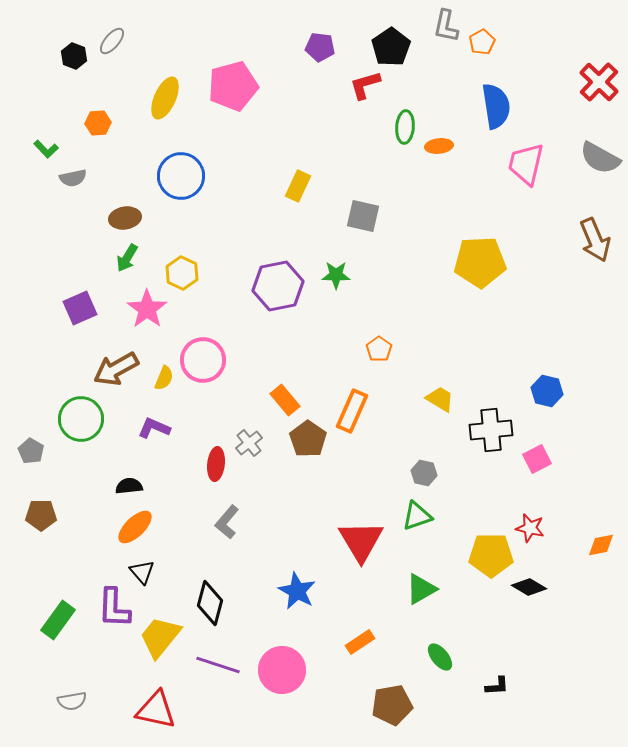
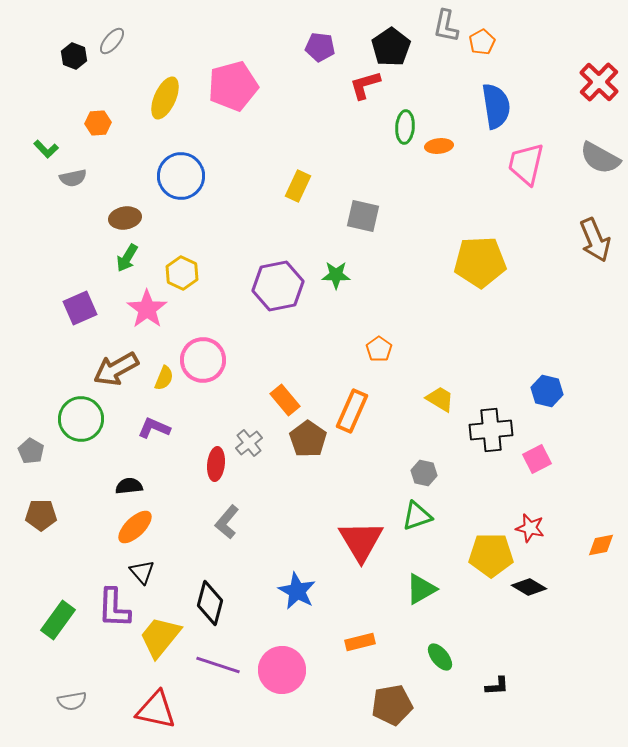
orange rectangle at (360, 642): rotated 20 degrees clockwise
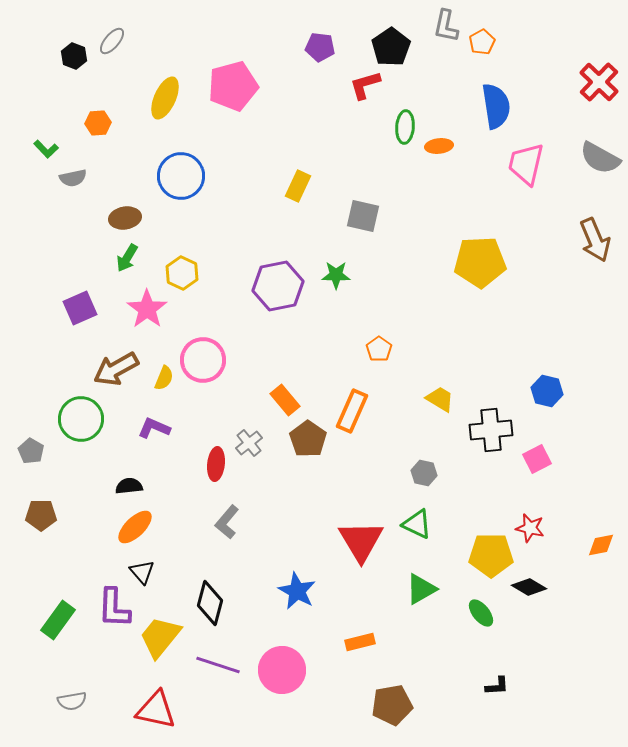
green triangle at (417, 516): moved 8 px down; rotated 44 degrees clockwise
green ellipse at (440, 657): moved 41 px right, 44 px up
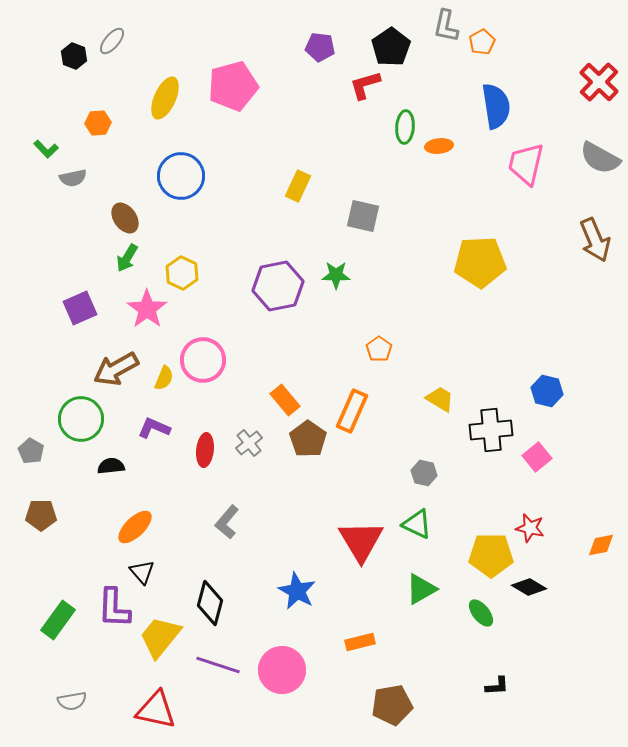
brown ellipse at (125, 218): rotated 64 degrees clockwise
pink square at (537, 459): moved 2 px up; rotated 12 degrees counterclockwise
red ellipse at (216, 464): moved 11 px left, 14 px up
black semicircle at (129, 486): moved 18 px left, 20 px up
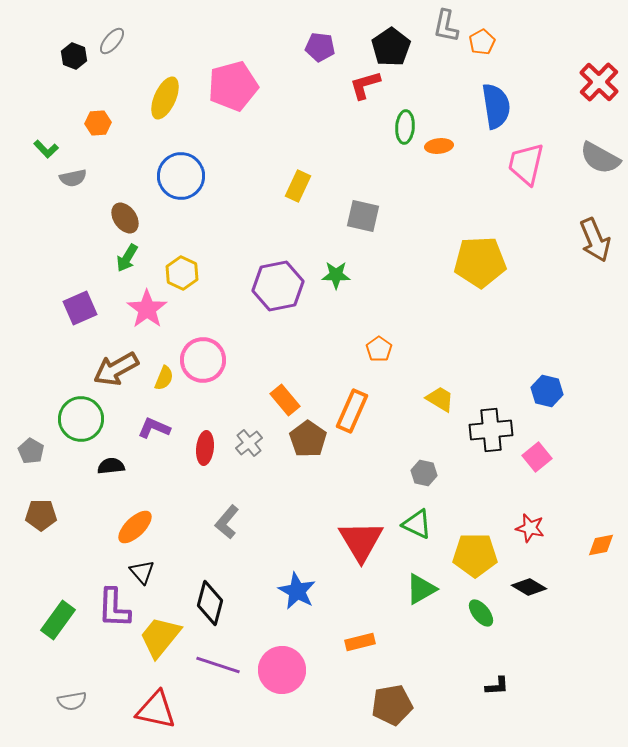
red ellipse at (205, 450): moved 2 px up
yellow pentagon at (491, 555): moved 16 px left
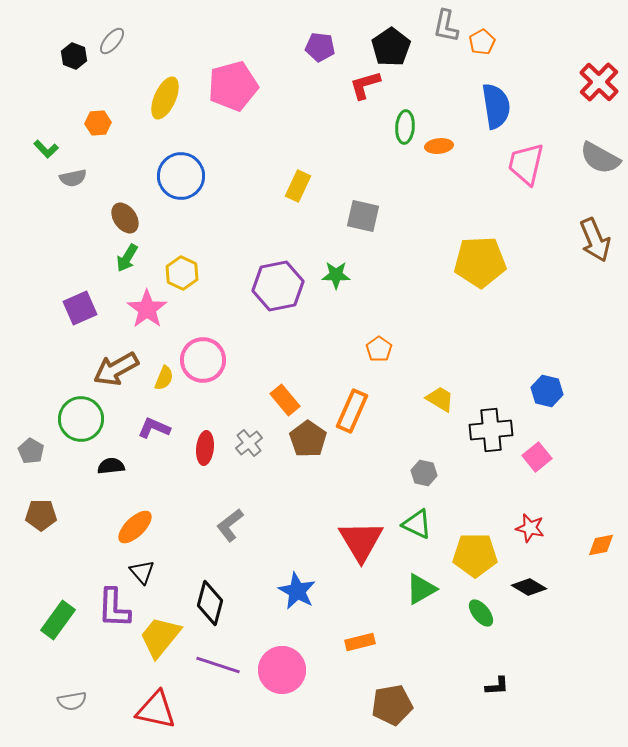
gray L-shape at (227, 522): moved 3 px right, 3 px down; rotated 12 degrees clockwise
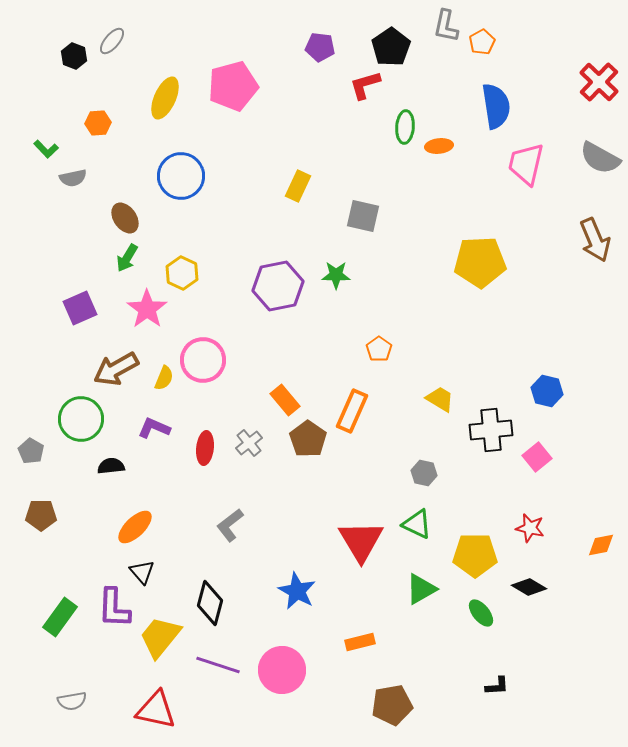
green rectangle at (58, 620): moved 2 px right, 3 px up
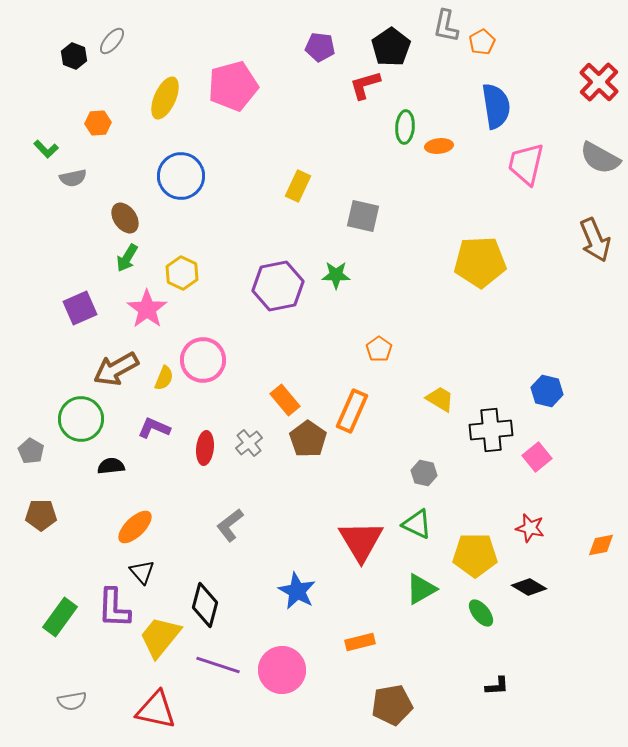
black diamond at (210, 603): moved 5 px left, 2 px down
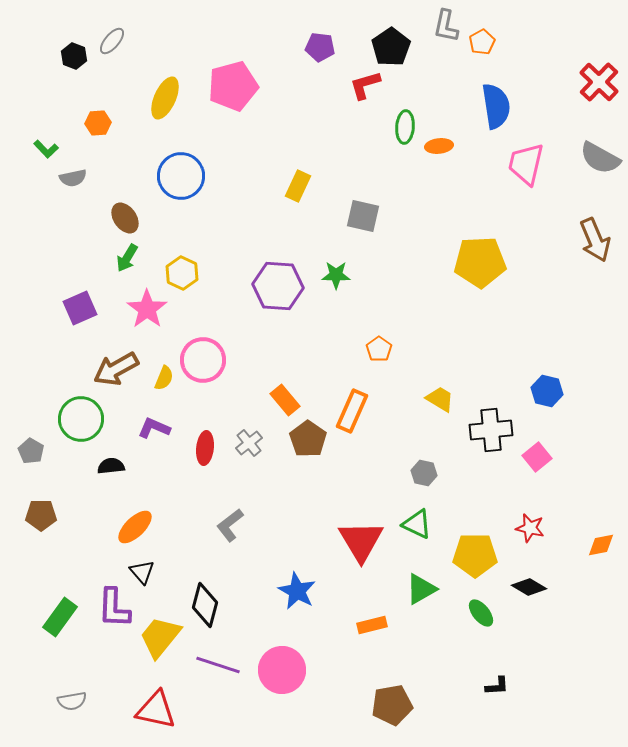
purple hexagon at (278, 286): rotated 15 degrees clockwise
orange rectangle at (360, 642): moved 12 px right, 17 px up
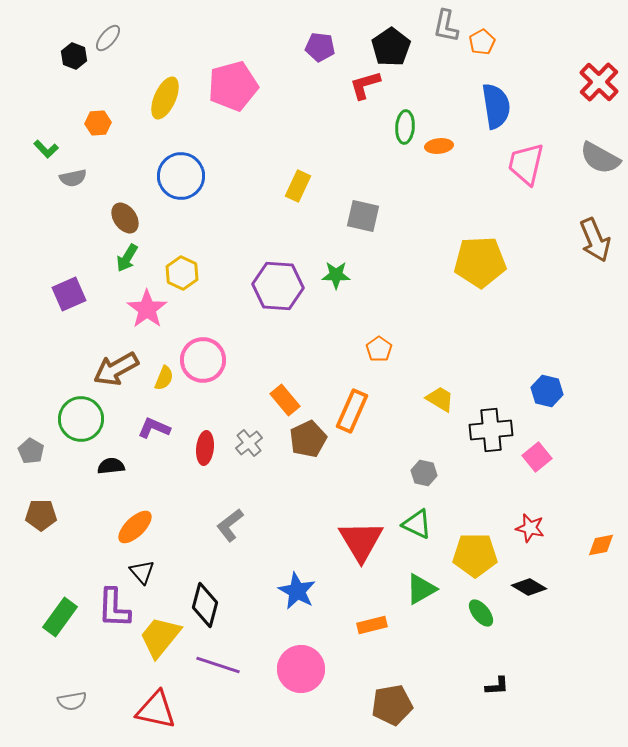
gray ellipse at (112, 41): moved 4 px left, 3 px up
purple square at (80, 308): moved 11 px left, 14 px up
brown pentagon at (308, 439): rotated 12 degrees clockwise
pink circle at (282, 670): moved 19 px right, 1 px up
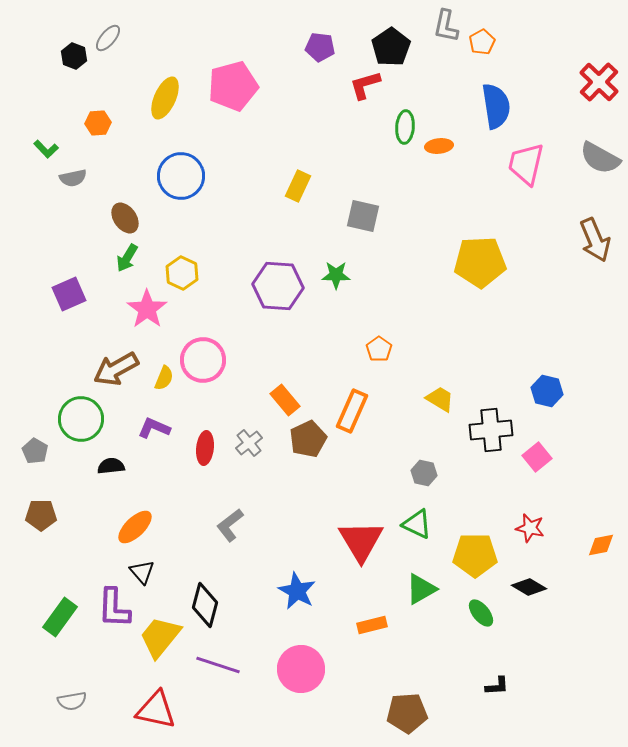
gray pentagon at (31, 451): moved 4 px right
brown pentagon at (392, 705): moved 15 px right, 8 px down; rotated 6 degrees clockwise
